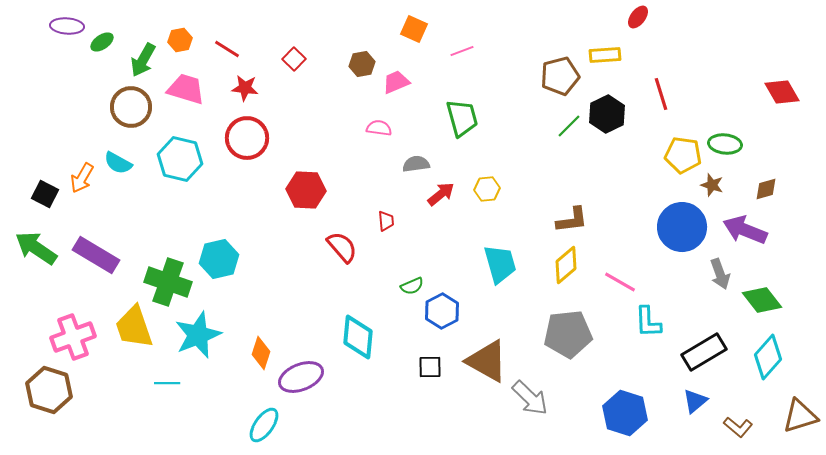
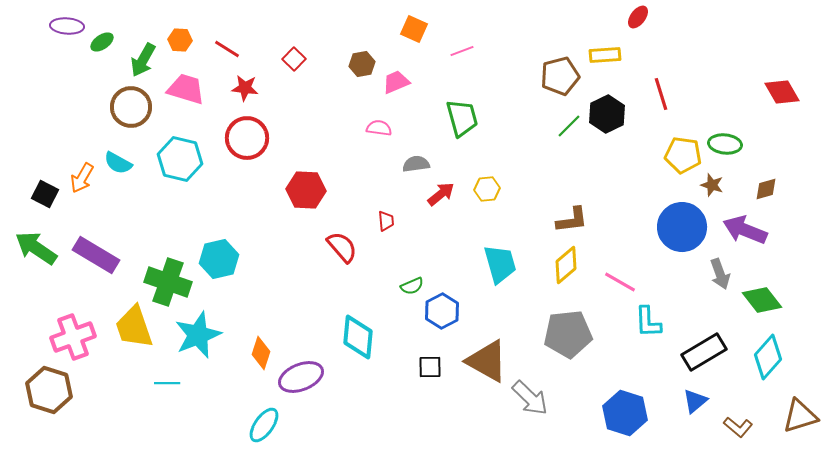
orange hexagon at (180, 40): rotated 15 degrees clockwise
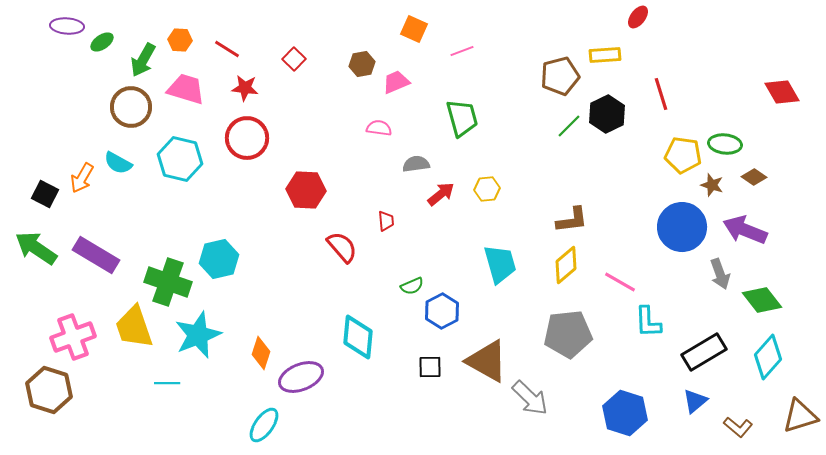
brown diamond at (766, 189): moved 12 px left, 12 px up; rotated 50 degrees clockwise
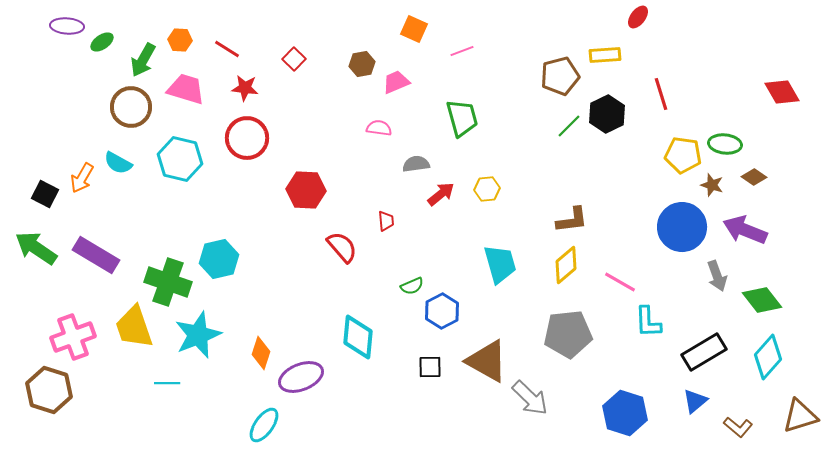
gray arrow at (720, 274): moved 3 px left, 2 px down
